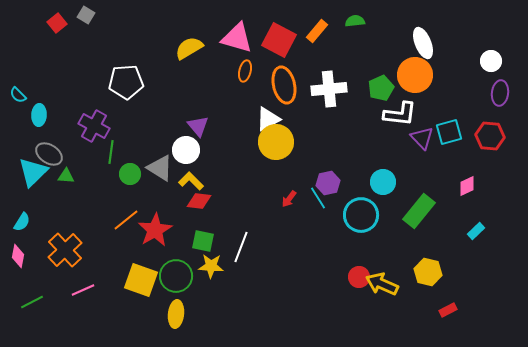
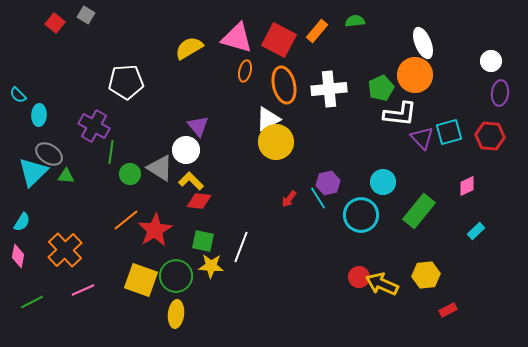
red square at (57, 23): moved 2 px left; rotated 12 degrees counterclockwise
yellow hexagon at (428, 272): moved 2 px left, 3 px down; rotated 20 degrees counterclockwise
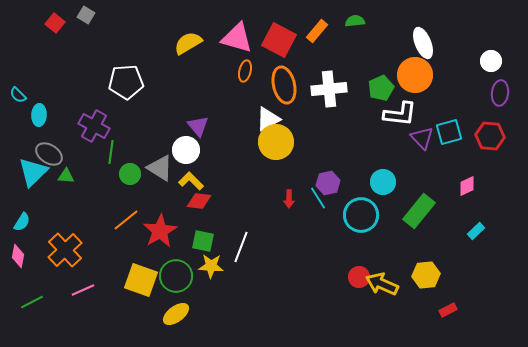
yellow semicircle at (189, 48): moved 1 px left, 5 px up
red arrow at (289, 199): rotated 36 degrees counterclockwise
red star at (155, 230): moved 5 px right, 1 px down
yellow ellipse at (176, 314): rotated 48 degrees clockwise
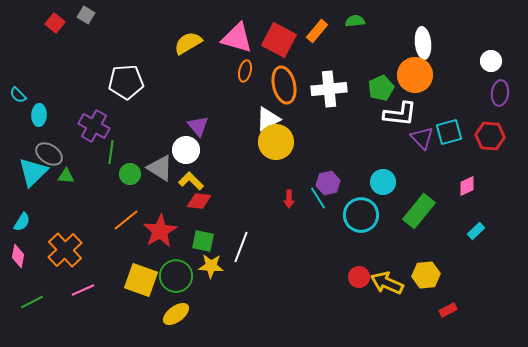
white ellipse at (423, 43): rotated 16 degrees clockwise
yellow arrow at (382, 284): moved 5 px right, 1 px up
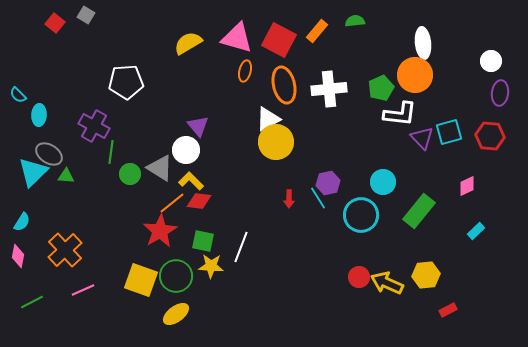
orange line at (126, 220): moved 46 px right, 17 px up
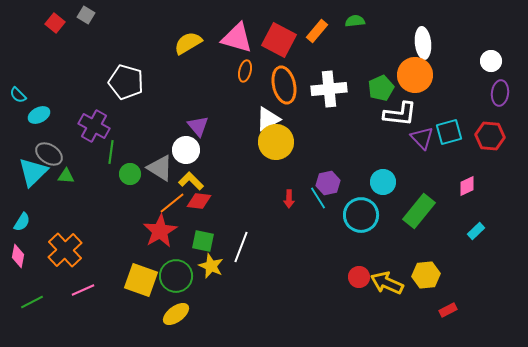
white pentagon at (126, 82): rotated 20 degrees clockwise
cyan ellipse at (39, 115): rotated 60 degrees clockwise
yellow star at (211, 266): rotated 20 degrees clockwise
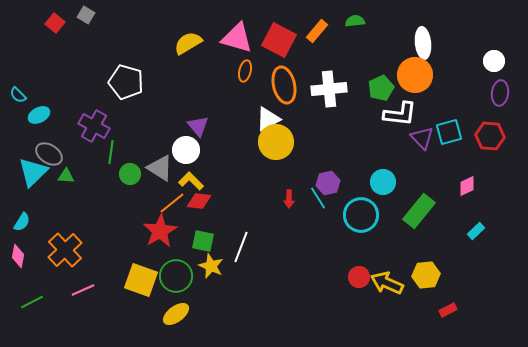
white circle at (491, 61): moved 3 px right
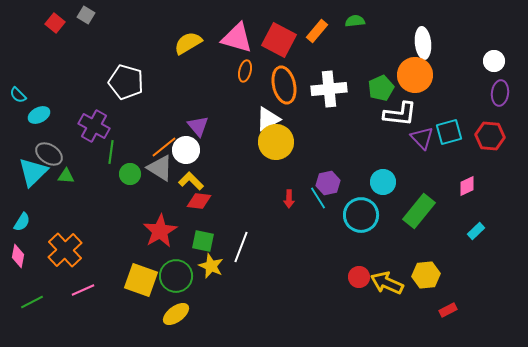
orange line at (172, 203): moved 8 px left, 56 px up
